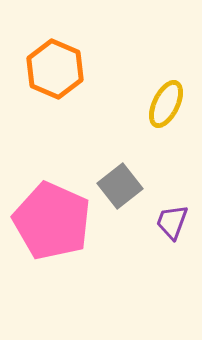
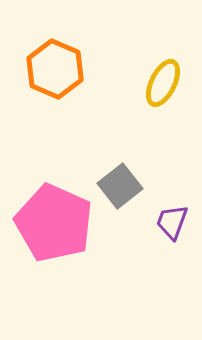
yellow ellipse: moved 3 px left, 21 px up
pink pentagon: moved 2 px right, 2 px down
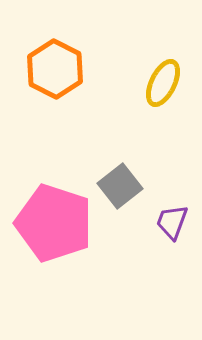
orange hexagon: rotated 4 degrees clockwise
pink pentagon: rotated 6 degrees counterclockwise
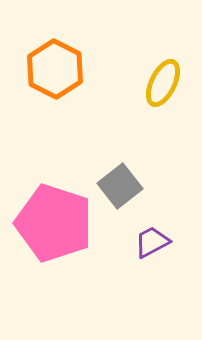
purple trapezoid: moved 20 px left, 20 px down; rotated 42 degrees clockwise
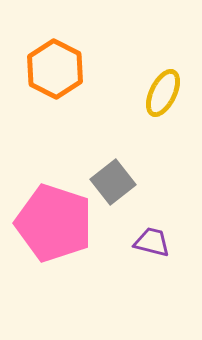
yellow ellipse: moved 10 px down
gray square: moved 7 px left, 4 px up
purple trapezoid: rotated 42 degrees clockwise
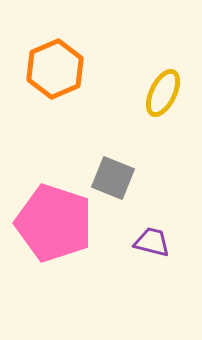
orange hexagon: rotated 10 degrees clockwise
gray square: moved 4 px up; rotated 30 degrees counterclockwise
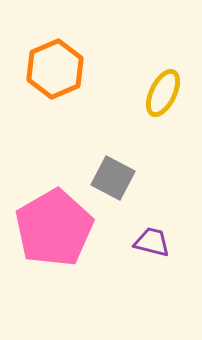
gray square: rotated 6 degrees clockwise
pink pentagon: moved 5 px down; rotated 24 degrees clockwise
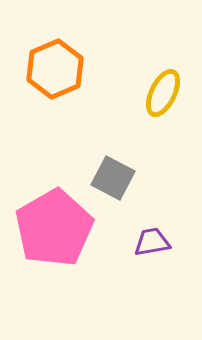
purple trapezoid: rotated 24 degrees counterclockwise
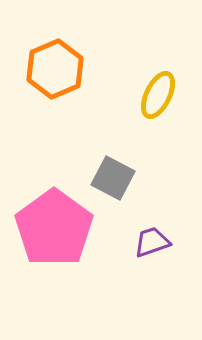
yellow ellipse: moved 5 px left, 2 px down
pink pentagon: rotated 6 degrees counterclockwise
purple trapezoid: rotated 9 degrees counterclockwise
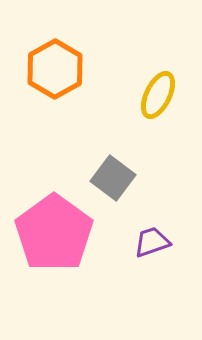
orange hexagon: rotated 6 degrees counterclockwise
gray square: rotated 9 degrees clockwise
pink pentagon: moved 5 px down
